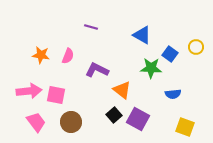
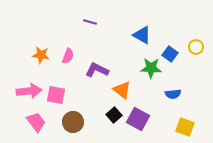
purple line: moved 1 px left, 5 px up
brown circle: moved 2 px right
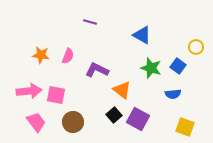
blue square: moved 8 px right, 12 px down
green star: rotated 15 degrees clockwise
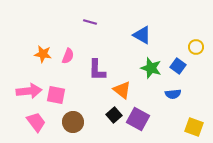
orange star: moved 2 px right, 1 px up
purple L-shape: rotated 115 degrees counterclockwise
yellow square: moved 9 px right
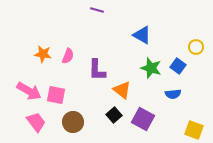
purple line: moved 7 px right, 12 px up
pink arrow: rotated 35 degrees clockwise
purple square: moved 5 px right
yellow square: moved 3 px down
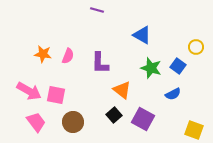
purple L-shape: moved 3 px right, 7 px up
blue semicircle: rotated 21 degrees counterclockwise
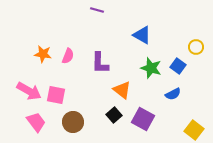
yellow square: rotated 18 degrees clockwise
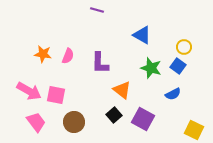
yellow circle: moved 12 px left
brown circle: moved 1 px right
yellow square: rotated 12 degrees counterclockwise
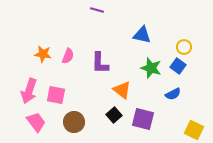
blue triangle: rotated 18 degrees counterclockwise
pink arrow: rotated 80 degrees clockwise
purple square: rotated 15 degrees counterclockwise
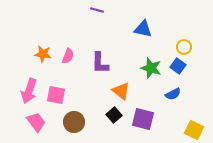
blue triangle: moved 1 px right, 6 px up
orange triangle: moved 1 px left, 1 px down
